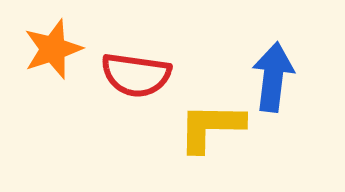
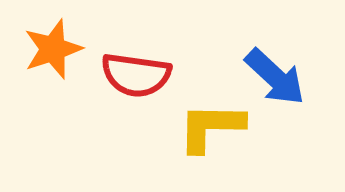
blue arrow: moved 2 px right; rotated 126 degrees clockwise
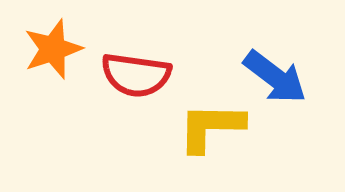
blue arrow: rotated 6 degrees counterclockwise
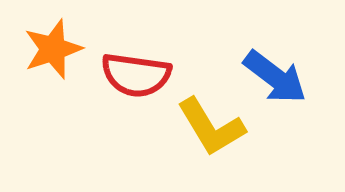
yellow L-shape: rotated 122 degrees counterclockwise
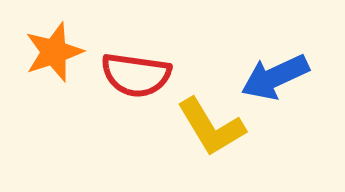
orange star: moved 1 px right, 3 px down
blue arrow: rotated 118 degrees clockwise
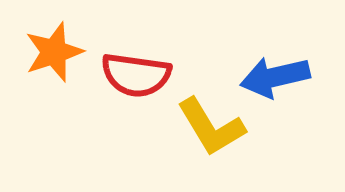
blue arrow: rotated 12 degrees clockwise
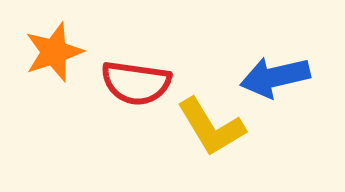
red semicircle: moved 8 px down
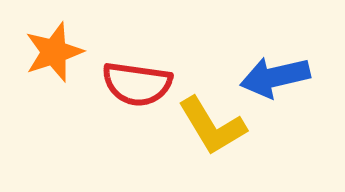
red semicircle: moved 1 px right, 1 px down
yellow L-shape: moved 1 px right, 1 px up
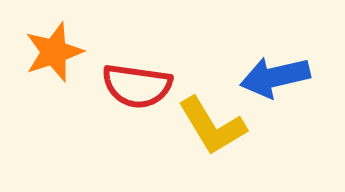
red semicircle: moved 2 px down
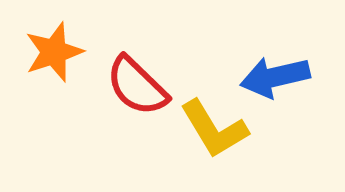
red semicircle: rotated 36 degrees clockwise
yellow L-shape: moved 2 px right, 3 px down
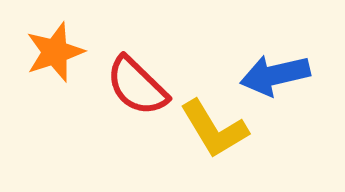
orange star: moved 1 px right
blue arrow: moved 2 px up
